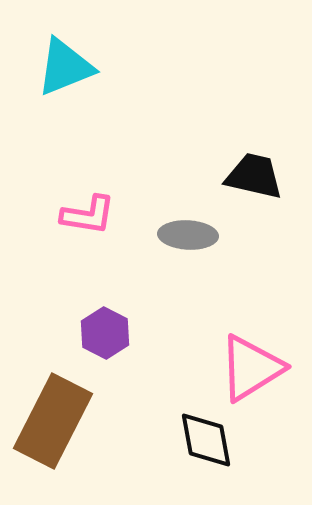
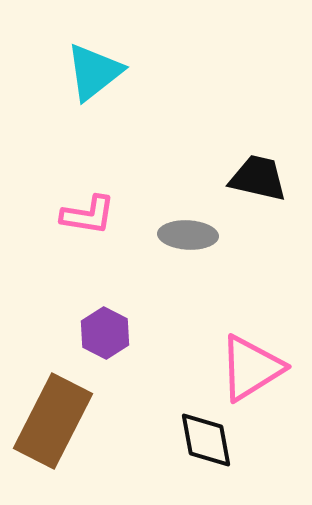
cyan triangle: moved 29 px right, 5 px down; rotated 16 degrees counterclockwise
black trapezoid: moved 4 px right, 2 px down
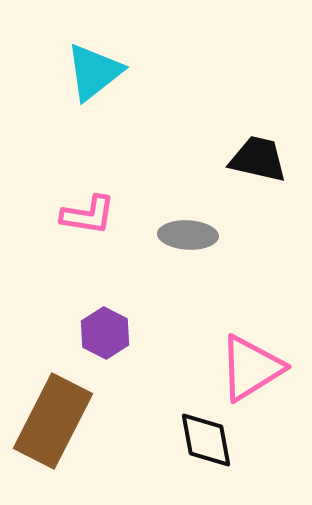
black trapezoid: moved 19 px up
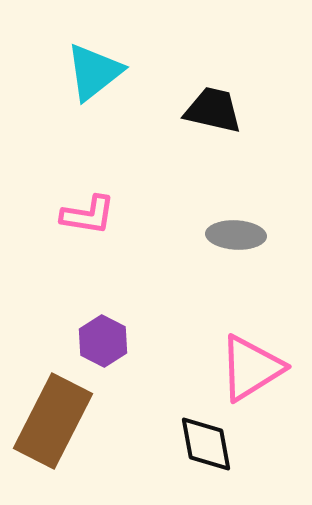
black trapezoid: moved 45 px left, 49 px up
gray ellipse: moved 48 px right
purple hexagon: moved 2 px left, 8 px down
black diamond: moved 4 px down
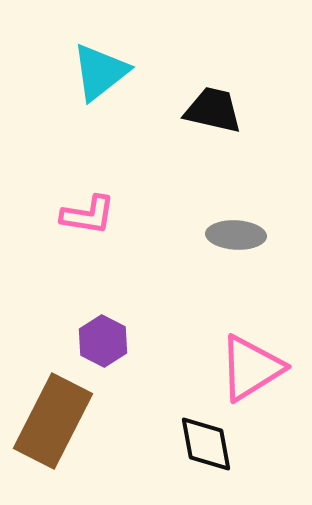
cyan triangle: moved 6 px right
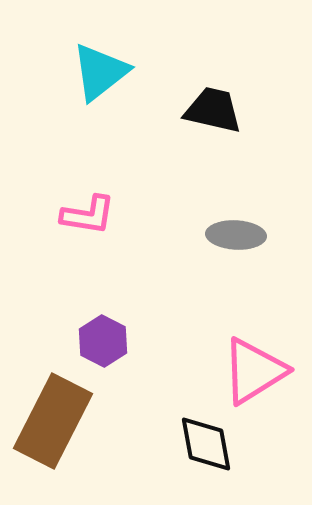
pink triangle: moved 3 px right, 3 px down
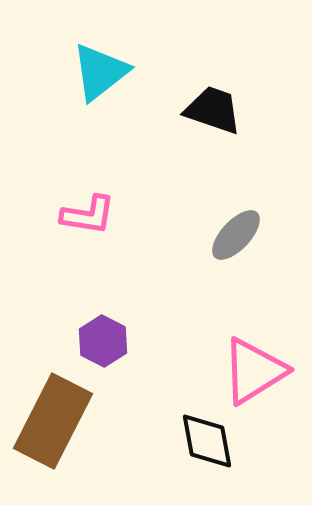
black trapezoid: rotated 6 degrees clockwise
gray ellipse: rotated 50 degrees counterclockwise
black diamond: moved 1 px right, 3 px up
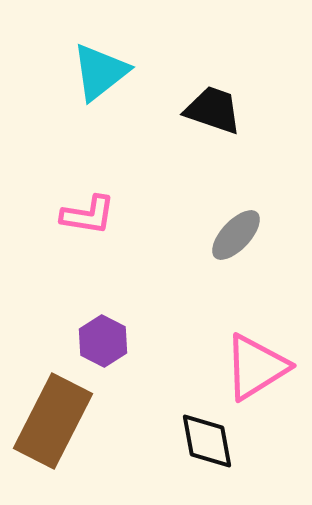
pink triangle: moved 2 px right, 4 px up
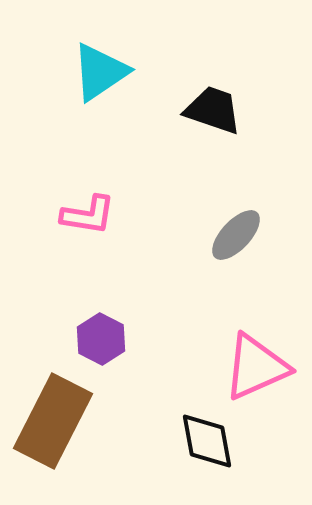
cyan triangle: rotated 4 degrees clockwise
purple hexagon: moved 2 px left, 2 px up
pink triangle: rotated 8 degrees clockwise
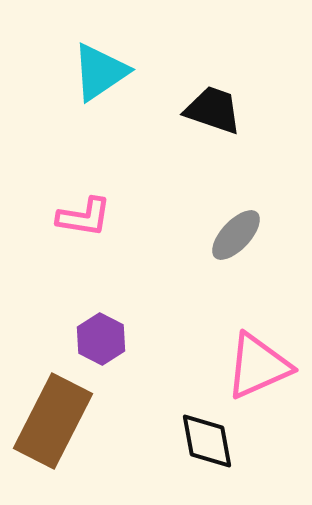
pink L-shape: moved 4 px left, 2 px down
pink triangle: moved 2 px right, 1 px up
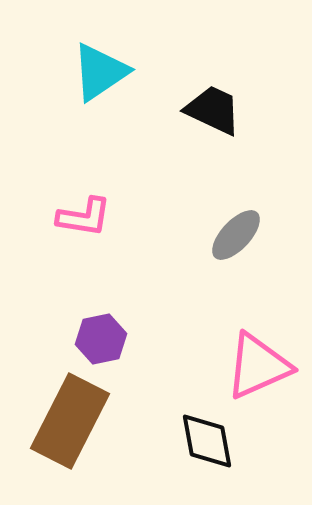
black trapezoid: rotated 6 degrees clockwise
purple hexagon: rotated 21 degrees clockwise
brown rectangle: moved 17 px right
